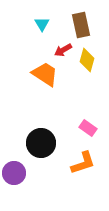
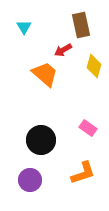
cyan triangle: moved 18 px left, 3 px down
yellow diamond: moved 7 px right, 6 px down
orange trapezoid: rotated 8 degrees clockwise
black circle: moved 3 px up
orange L-shape: moved 10 px down
purple circle: moved 16 px right, 7 px down
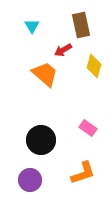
cyan triangle: moved 8 px right, 1 px up
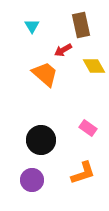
yellow diamond: rotated 45 degrees counterclockwise
purple circle: moved 2 px right
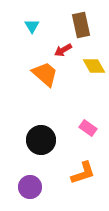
purple circle: moved 2 px left, 7 px down
